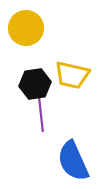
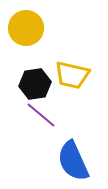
purple line: rotated 44 degrees counterclockwise
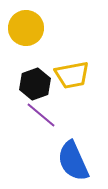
yellow trapezoid: rotated 24 degrees counterclockwise
black hexagon: rotated 12 degrees counterclockwise
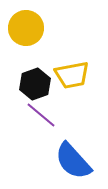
blue semicircle: rotated 18 degrees counterclockwise
